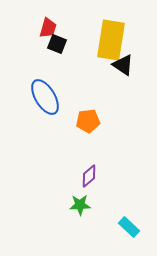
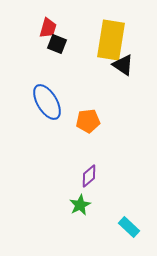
blue ellipse: moved 2 px right, 5 px down
green star: rotated 25 degrees counterclockwise
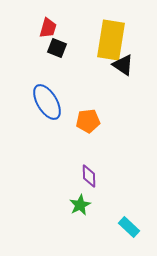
black square: moved 4 px down
purple diamond: rotated 50 degrees counterclockwise
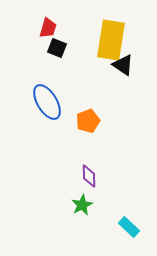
orange pentagon: rotated 15 degrees counterclockwise
green star: moved 2 px right
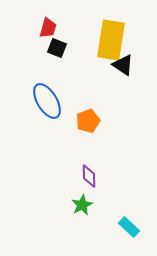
blue ellipse: moved 1 px up
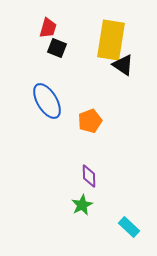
orange pentagon: moved 2 px right
